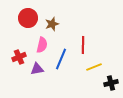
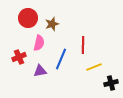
pink semicircle: moved 3 px left, 2 px up
purple triangle: moved 3 px right, 2 px down
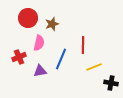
black cross: rotated 24 degrees clockwise
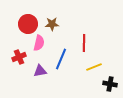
red circle: moved 6 px down
brown star: rotated 16 degrees clockwise
red line: moved 1 px right, 2 px up
black cross: moved 1 px left, 1 px down
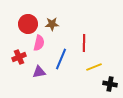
purple triangle: moved 1 px left, 1 px down
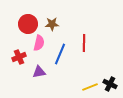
blue line: moved 1 px left, 5 px up
yellow line: moved 4 px left, 20 px down
black cross: rotated 16 degrees clockwise
